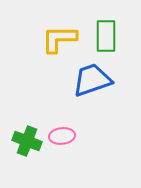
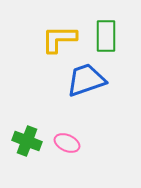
blue trapezoid: moved 6 px left
pink ellipse: moved 5 px right, 7 px down; rotated 30 degrees clockwise
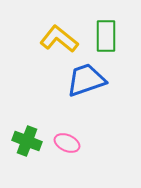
yellow L-shape: rotated 39 degrees clockwise
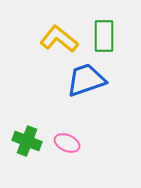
green rectangle: moved 2 px left
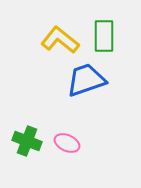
yellow L-shape: moved 1 px right, 1 px down
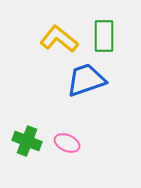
yellow L-shape: moved 1 px left, 1 px up
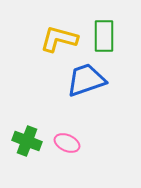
yellow L-shape: rotated 24 degrees counterclockwise
